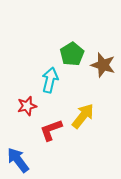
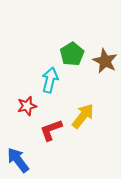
brown star: moved 2 px right, 4 px up; rotated 10 degrees clockwise
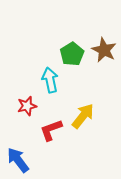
brown star: moved 1 px left, 11 px up
cyan arrow: rotated 25 degrees counterclockwise
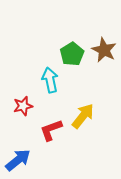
red star: moved 4 px left
blue arrow: rotated 88 degrees clockwise
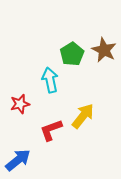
red star: moved 3 px left, 2 px up
